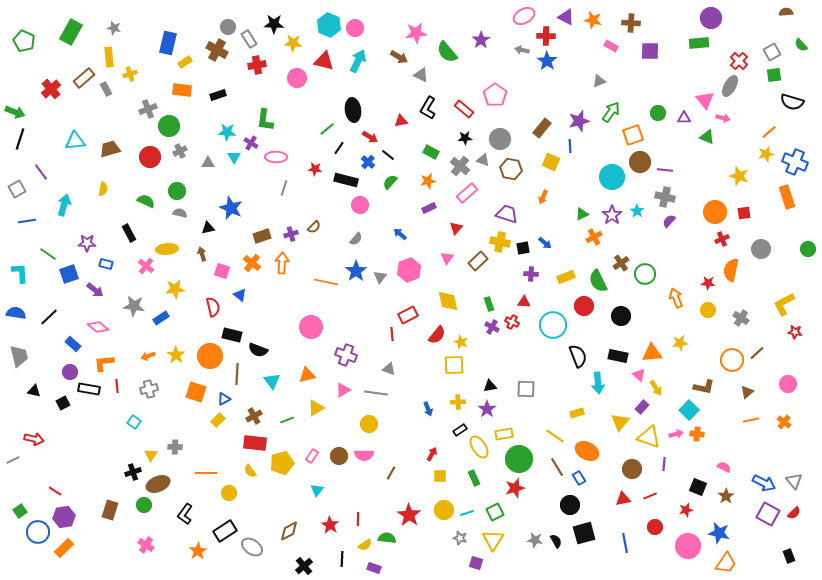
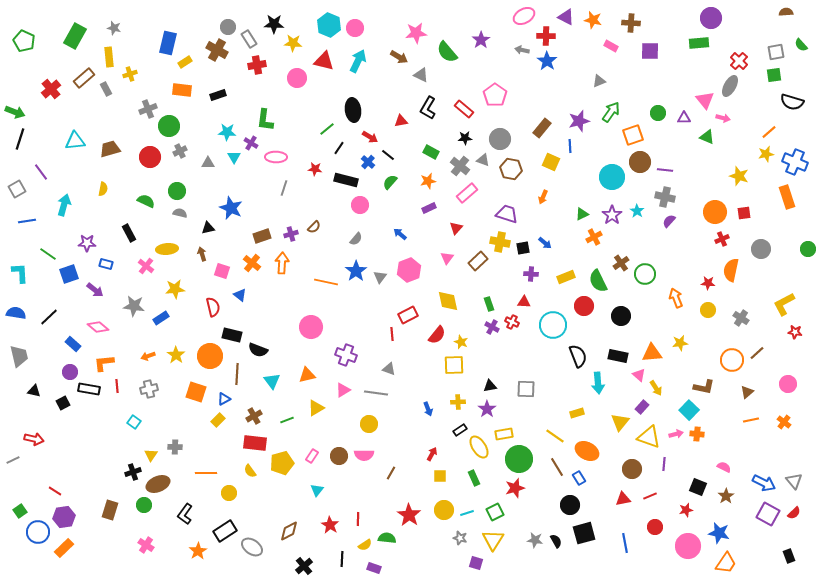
green rectangle at (71, 32): moved 4 px right, 4 px down
gray square at (772, 52): moved 4 px right; rotated 18 degrees clockwise
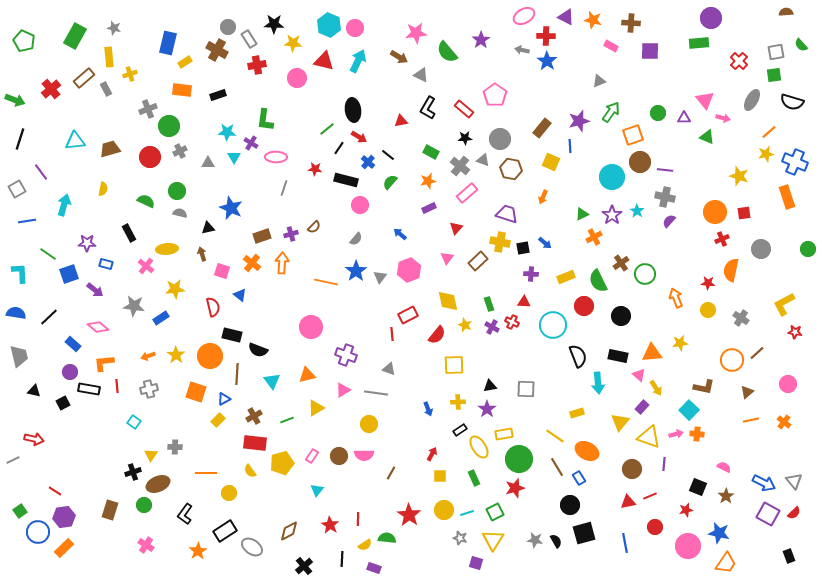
gray ellipse at (730, 86): moved 22 px right, 14 px down
green arrow at (15, 112): moved 12 px up
red arrow at (370, 137): moved 11 px left
yellow star at (461, 342): moved 4 px right, 17 px up
red triangle at (623, 499): moved 5 px right, 3 px down
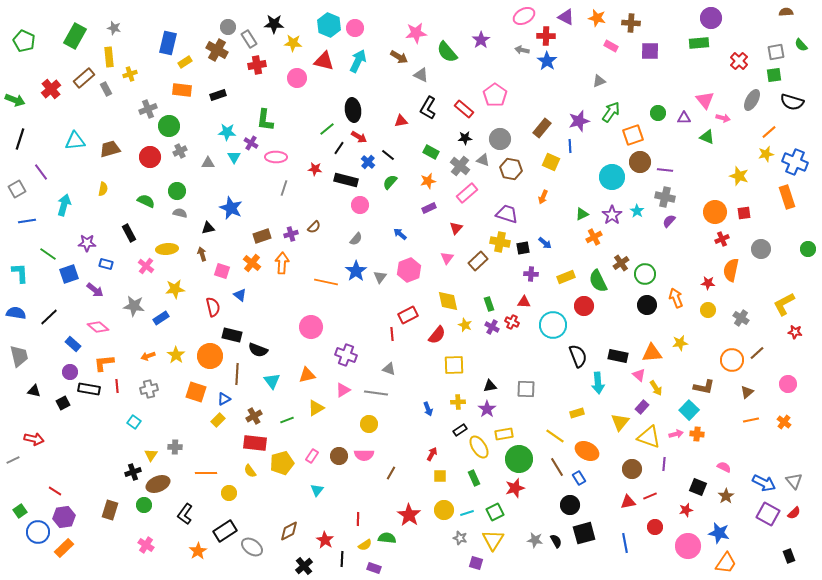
orange star at (593, 20): moved 4 px right, 2 px up
black circle at (621, 316): moved 26 px right, 11 px up
red star at (330, 525): moved 5 px left, 15 px down
